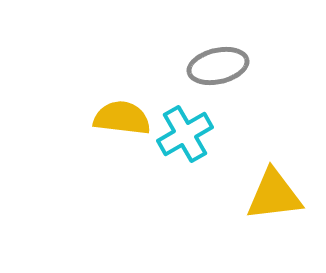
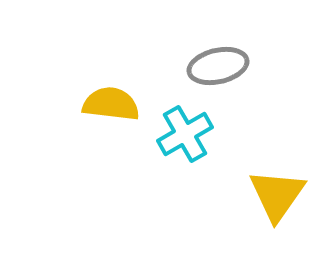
yellow semicircle: moved 11 px left, 14 px up
yellow triangle: moved 3 px right; rotated 48 degrees counterclockwise
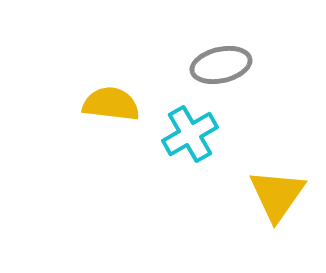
gray ellipse: moved 3 px right, 1 px up
cyan cross: moved 5 px right
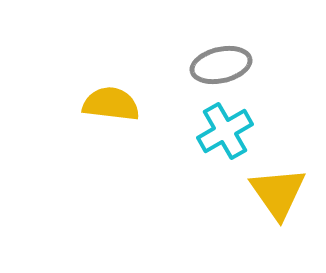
cyan cross: moved 35 px right, 3 px up
yellow triangle: moved 1 px right, 2 px up; rotated 10 degrees counterclockwise
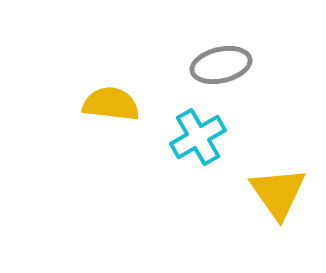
cyan cross: moved 27 px left, 6 px down
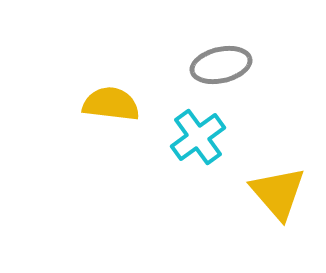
cyan cross: rotated 6 degrees counterclockwise
yellow triangle: rotated 6 degrees counterclockwise
